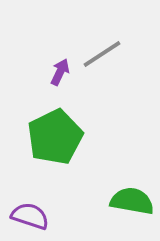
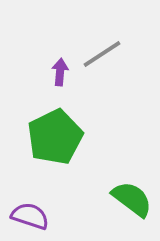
purple arrow: rotated 20 degrees counterclockwise
green semicircle: moved 2 px up; rotated 27 degrees clockwise
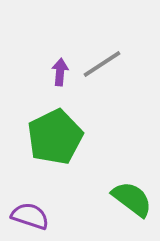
gray line: moved 10 px down
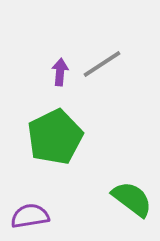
purple semicircle: rotated 27 degrees counterclockwise
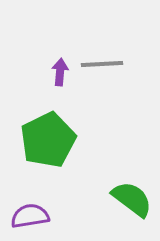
gray line: rotated 30 degrees clockwise
green pentagon: moved 7 px left, 3 px down
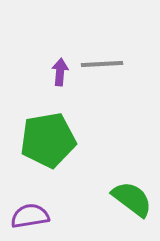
green pentagon: rotated 16 degrees clockwise
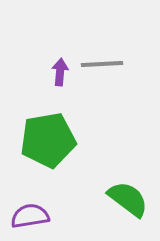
green semicircle: moved 4 px left
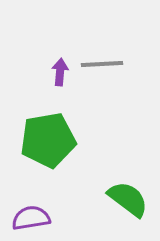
purple semicircle: moved 1 px right, 2 px down
